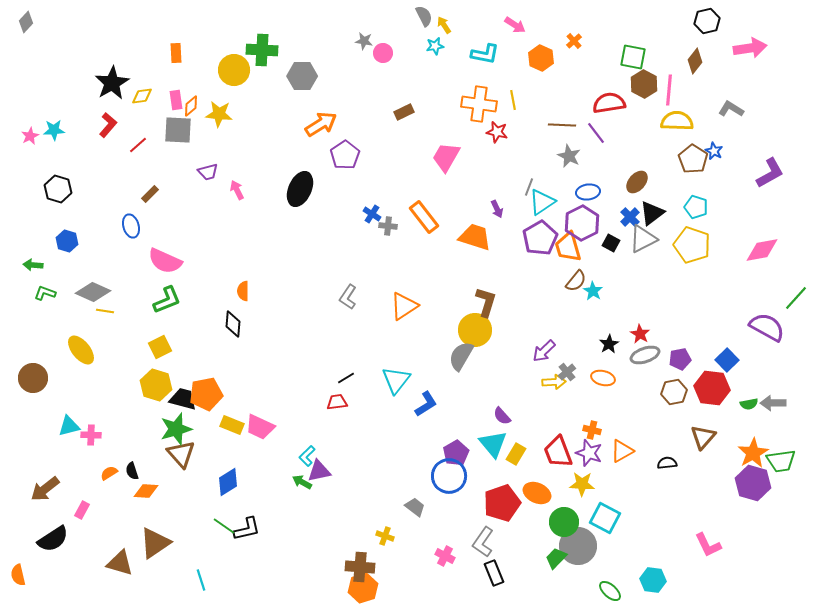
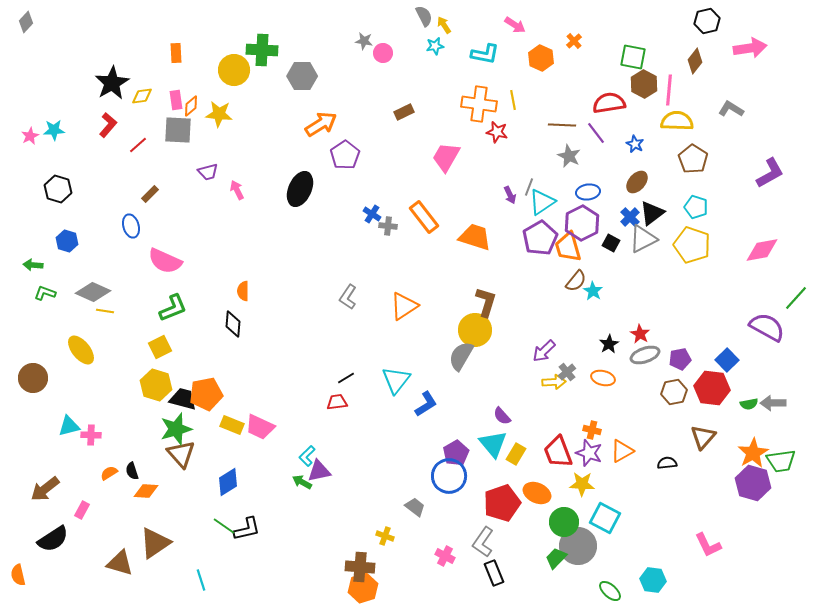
blue star at (714, 151): moved 79 px left, 7 px up
purple arrow at (497, 209): moved 13 px right, 14 px up
green L-shape at (167, 300): moved 6 px right, 8 px down
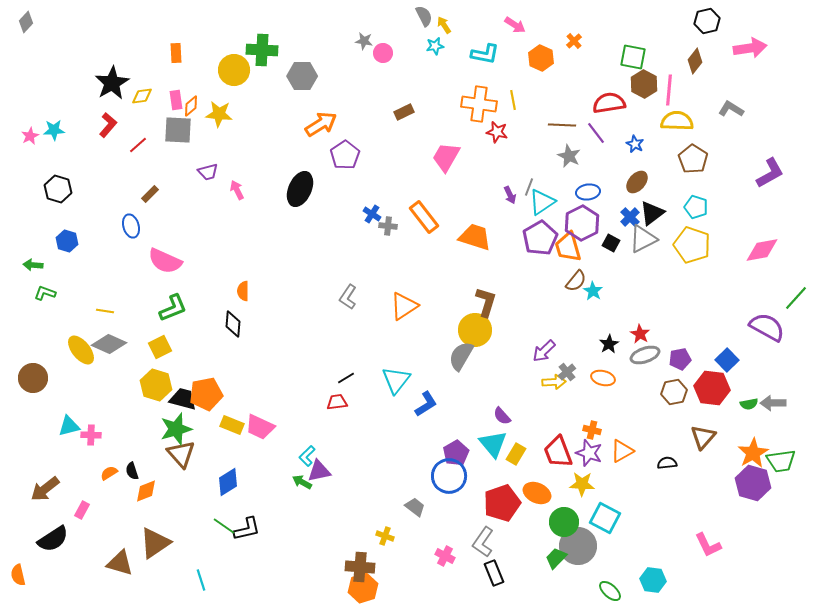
gray diamond at (93, 292): moved 16 px right, 52 px down
orange diamond at (146, 491): rotated 25 degrees counterclockwise
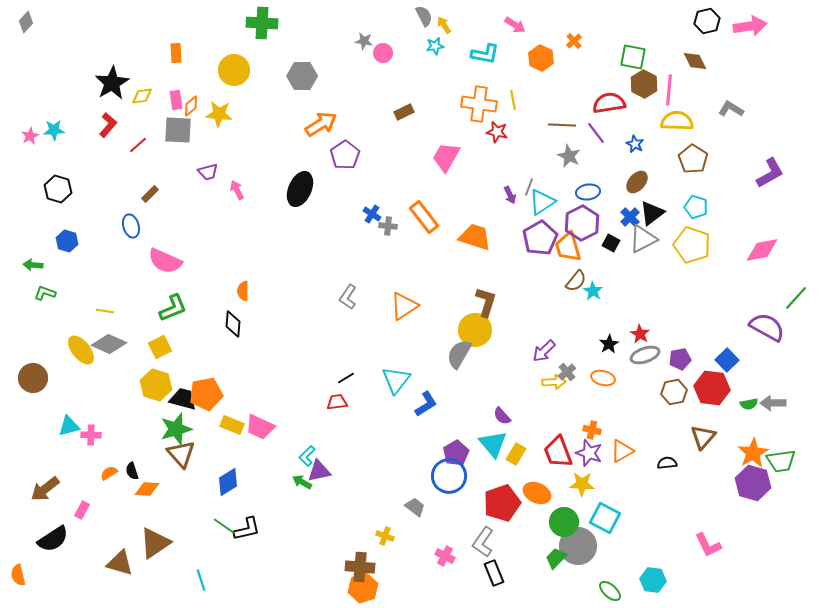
pink arrow at (750, 48): moved 22 px up
green cross at (262, 50): moved 27 px up
brown diamond at (695, 61): rotated 65 degrees counterclockwise
gray semicircle at (461, 356): moved 2 px left, 2 px up
orange diamond at (146, 491): moved 1 px right, 2 px up; rotated 25 degrees clockwise
